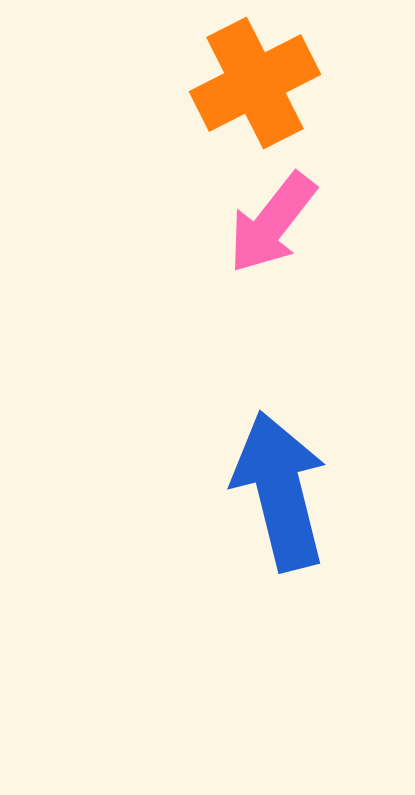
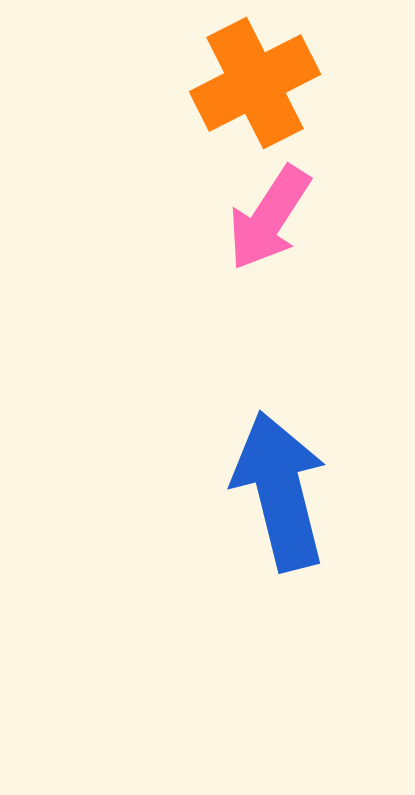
pink arrow: moved 3 px left, 5 px up; rotated 5 degrees counterclockwise
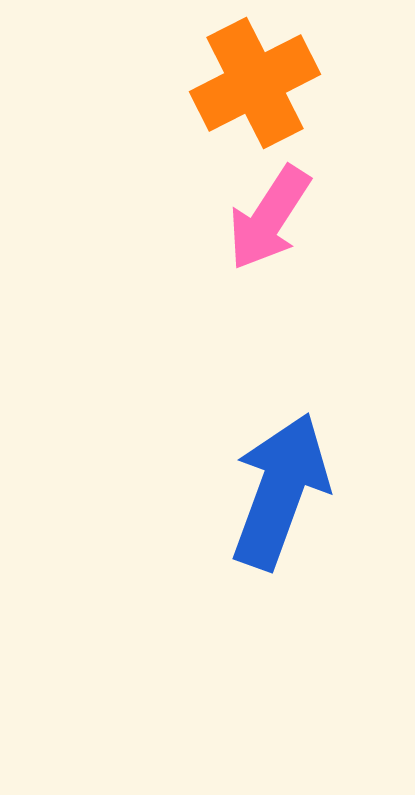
blue arrow: rotated 34 degrees clockwise
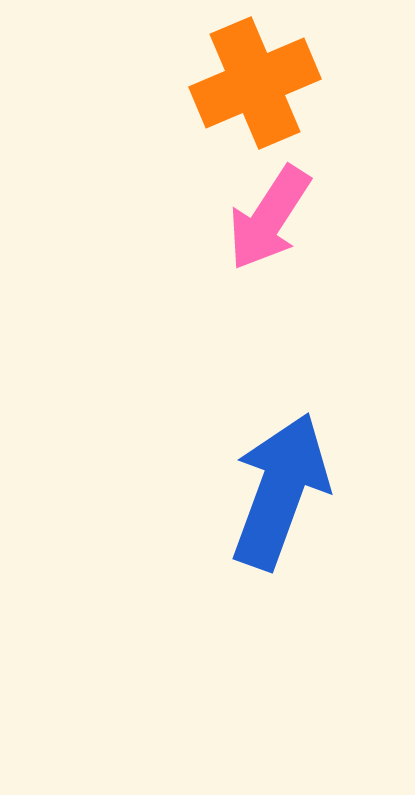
orange cross: rotated 4 degrees clockwise
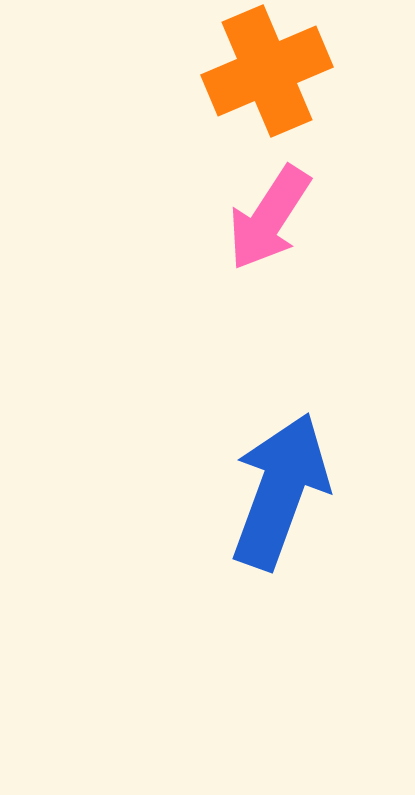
orange cross: moved 12 px right, 12 px up
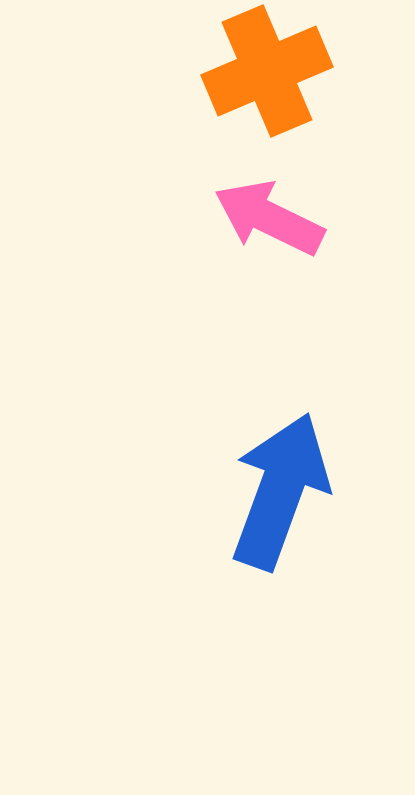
pink arrow: rotated 83 degrees clockwise
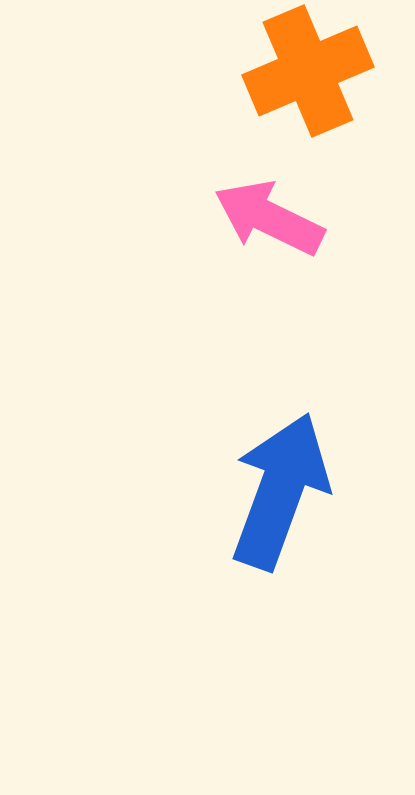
orange cross: moved 41 px right
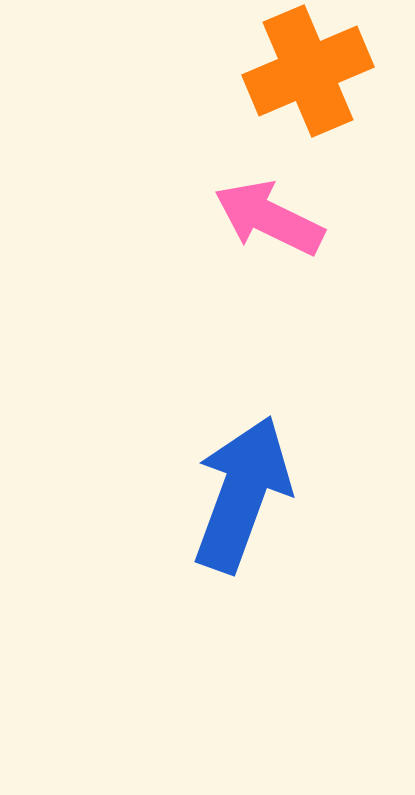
blue arrow: moved 38 px left, 3 px down
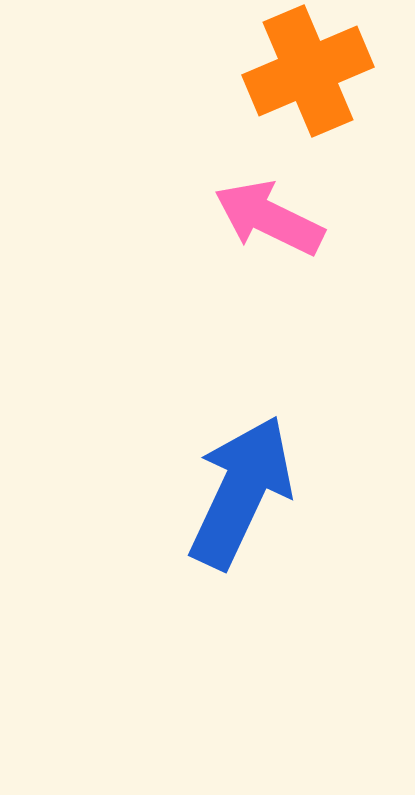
blue arrow: moved 1 px left, 2 px up; rotated 5 degrees clockwise
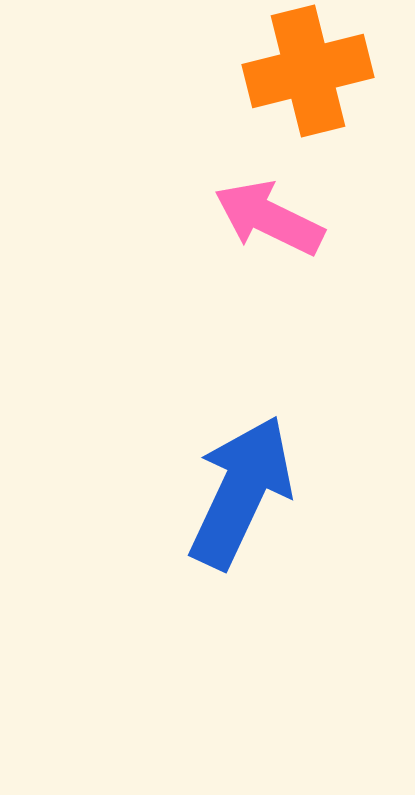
orange cross: rotated 9 degrees clockwise
